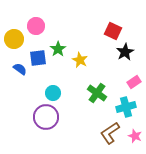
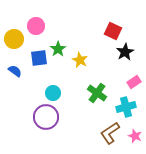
blue square: moved 1 px right
blue semicircle: moved 5 px left, 2 px down
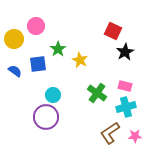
blue square: moved 1 px left, 6 px down
pink rectangle: moved 9 px left, 4 px down; rotated 48 degrees clockwise
cyan circle: moved 2 px down
pink star: rotated 24 degrees counterclockwise
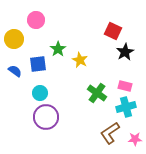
pink circle: moved 6 px up
cyan circle: moved 13 px left, 2 px up
pink star: moved 3 px down
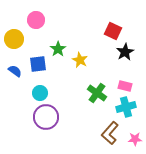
brown L-shape: rotated 15 degrees counterclockwise
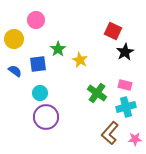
pink rectangle: moved 1 px up
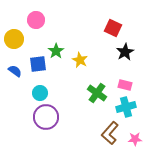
red square: moved 3 px up
green star: moved 2 px left, 2 px down
